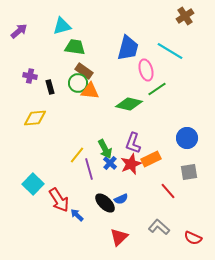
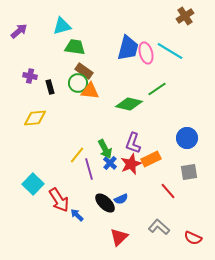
pink ellipse: moved 17 px up
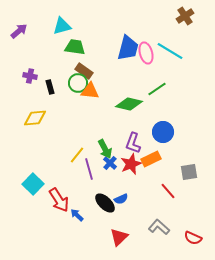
blue circle: moved 24 px left, 6 px up
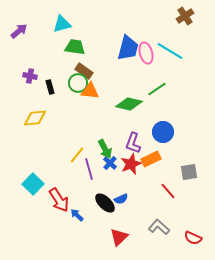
cyan triangle: moved 2 px up
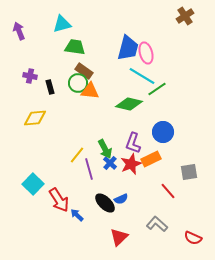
purple arrow: rotated 72 degrees counterclockwise
cyan line: moved 28 px left, 25 px down
gray L-shape: moved 2 px left, 3 px up
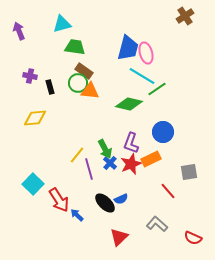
purple L-shape: moved 2 px left
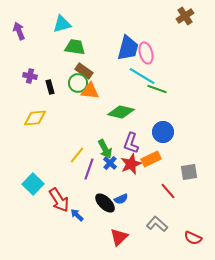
green line: rotated 54 degrees clockwise
green diamond: moved 8 px left, 8 px down
purple line: rotated 35 degrees clockwise
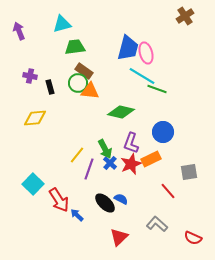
green trapezoid: rotated 15 degrees counterclockwise
blue semicircle: rotated 128 degrees counterclockwise
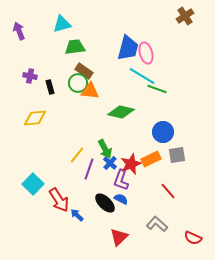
purple L-shape: moved 10 px left, 37 px down
gray square: moved 12 px left, 17 px up
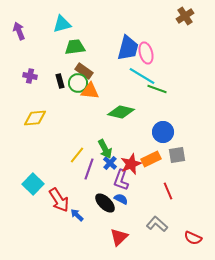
black rectangle: moved 10 px right, 6 px up
red line: rotated 18 degrees clockwise
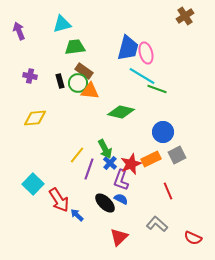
gray square: rotated 18 degrees counterclockwise
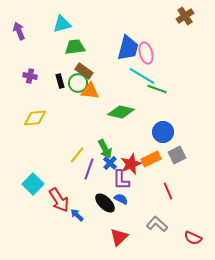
purple L-shape: rotated 20 degrees counterclockwise
